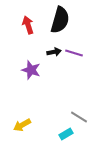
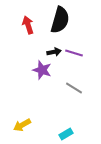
purple star: moved 11 px right
gray line: moved 5 px left, 29 px up
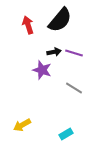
black semicircle: rotated 24 degrees clockwise
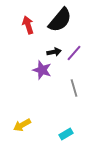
purple line: rotated 66 degrees counterclockwise
gray line: rotated 42 degrees clockwise
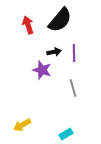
purple line: rotated 42 degrees counterclockwise
gray line: moved 1 px left
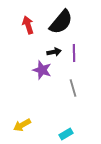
black semicircle: moved 1 px right, 2 px down
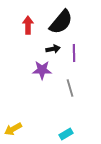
red arrow: rotated 18 degrees clockwise
black arrow: moved 1 px left, 3 px up
purple star: rotated 18 degrees counterclockwise
gray line: moved 3 px left
yellow arrow: moved 9 px left, 4 px down
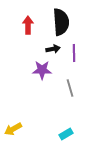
black semicircle: rotated 44 degrees counterclockwise
